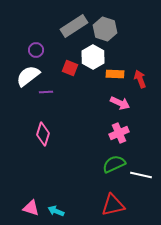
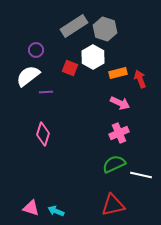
orange rectangle: moved 3 px right, 1 px up; rotated 18 degrees counterclockwise
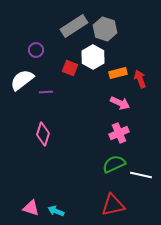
white semicircle: moved 6 px left, 4 px down
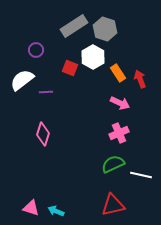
orange rectangle: rotated 72 degrees clockwise
green semicircle: moved 1 px left
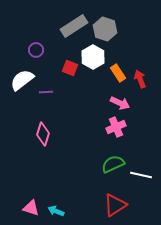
pink cross: moved 3 px left, 6 px up
red triangle: moved 2 px right; rotated 20 degrees counterclockwise
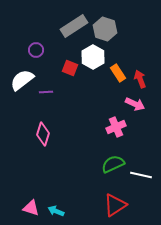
pink arrow: moved 15 px right, 1 px down
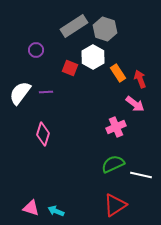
white semicircle: moved 2 px left, 13 px down; rotated 15 degrees counterclockwise
pink arrow: rotated 12 degrees clockwise
